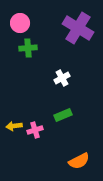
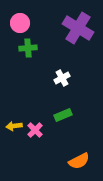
pink cross: rotated 28 degrees counterclockwise
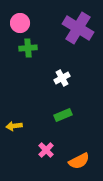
pink cross: moved 11 px right, 20 px down
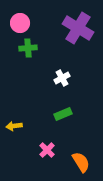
green rectangle: moved 1 px up
pink cross: moved 1 px right
orange semicircle: moved 2 px right, 1 px down; rotated 95 degrees counterclockwise
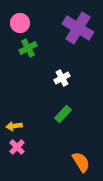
green cross: rotated 24 degrees counterclockwise
green rectangle: rotated 24 degrees counterclockwise
pink cross: moved 30 px left, 3 px up
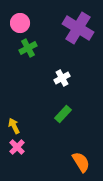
yellow arrow: rotated 70 degrees clockwise
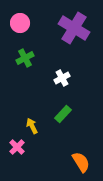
purple cross: moved 4 px left
green cross: moved 3 px left, 10 px down
yellow arrow: moved 18 px right
